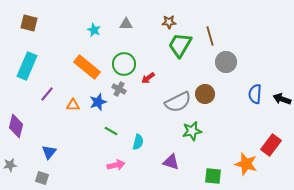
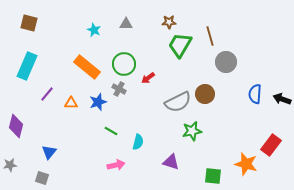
orange triangle: moved 2 px left, 2 px up
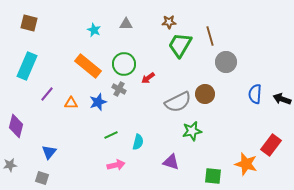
orange rectangle: moved 1 px right, 1 px up
green line: moved 4 px down; rotated 56 degrees counterclockwise
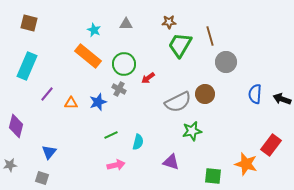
orange rectangle: moved 10 px up
